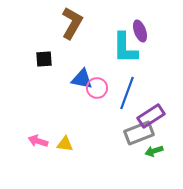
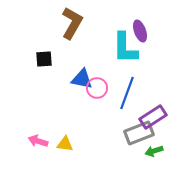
purple rectangle: moved 2 px right, 1 px down
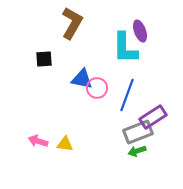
blue line: moved 2 px down
gray rectangle: moved 1 px left, 1 px up
green arrow: moved 17 px left
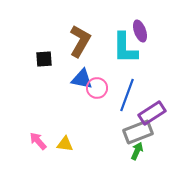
brown L-shape: moved 8 px right, 18 px down
purple rectangle: moved 1 px left, 4 px up
pink arrow: rotated 30 degrees clockwise
green arrow: rotated 132 degrees clockwise
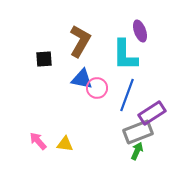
cyan L-shape: moved 7 px down
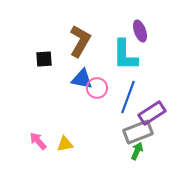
blue line: moved 1 px right, 2 px down
yellow triangle: rotated 18 degrees counterclockwise
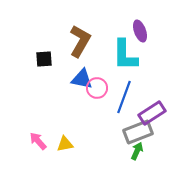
blue line: moved 4 px left
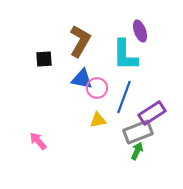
yellow triangle: moved 33 px right, 24 px up
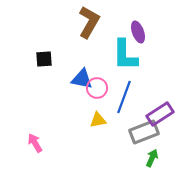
purple ellipse: moved 2 px left, 1 px down
brown L-shape: moved 9 px right, 19 px up
purple rectangle: moved 8 px right, 1 px down
gray rectangle: moved 6 px right
pink arrow: moved 3 px left, 2 px down; rotated 12 degrees clockwise
green arrow: moved 15 px right, 7 px down
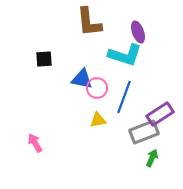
brown L-shape: rotated 144 degrees clockwise
cyan L-shape: rotated 72 degrees counterclockwise
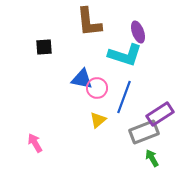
black square: moved 12 px up
yellow triangle: rotated 30 degrees counterclockwise
green arrow: rotated 54 degrees counterclockwise
